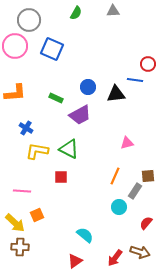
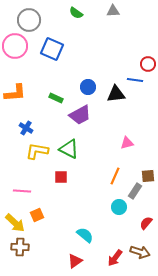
green semicircle: rotated 96 degrees clockwise
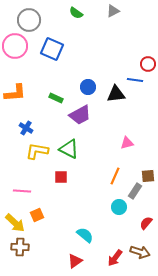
gray triangle: rotated 24 degrees counterclockwise
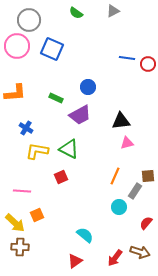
pink circle: moved 2 px right
blue line: moved 8 px left, 22 px up
black triangle: moved 5 px right, 27 px down
red square: rotated 24 degrees counterclockwise
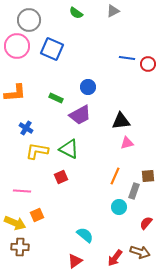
gray rectangle: moved 1 px left; rotated 14 degrees counterclockwise
yellow arrow: rotated 20 degrees counterclockwise
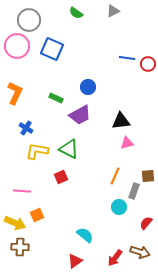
orange L-shape: rotated 60 degrees counterclockwise
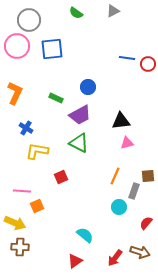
blue square: rotated 30 degrees counterclockwise
green triangle: moved 10 px right, 6 px up
orange square: moved 9 px up
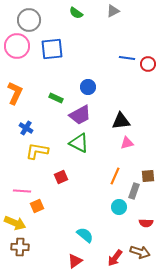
red semicircle: rotated 128 degrees counterclockwise
